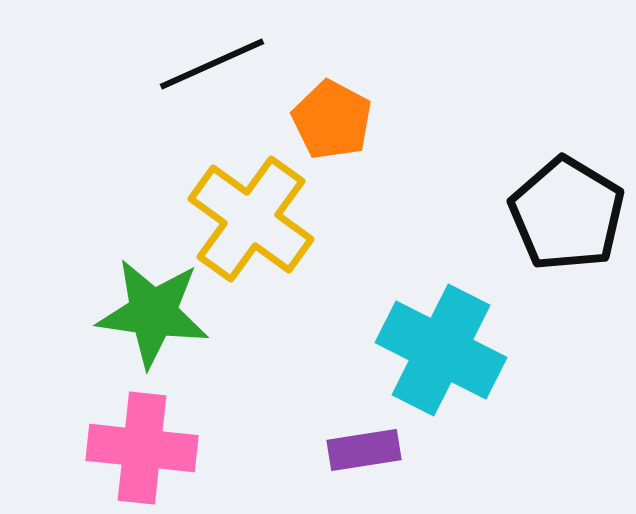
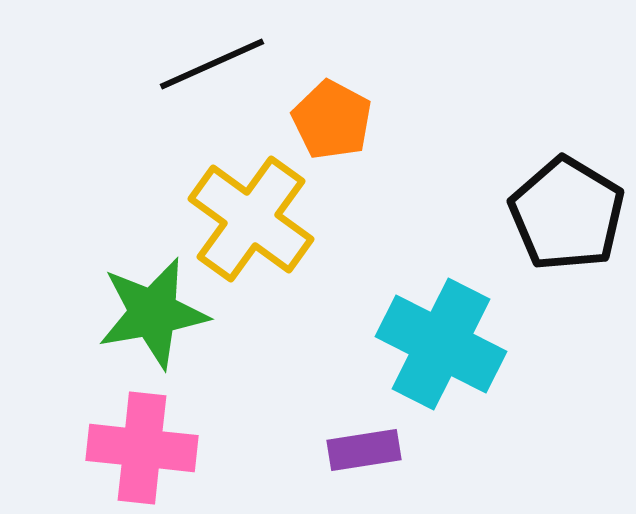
green star: rotated 18 degrees counterclockwise
cyan cross: moved 6 px up
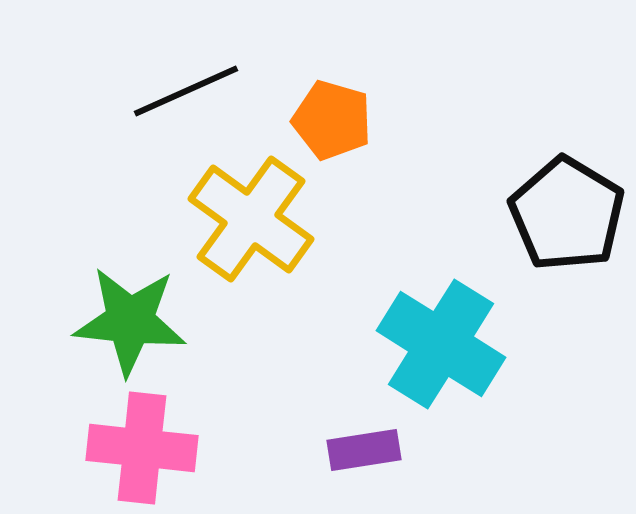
black line: moved 26 px left, 27 px down
orange pentagon: rotated 12 degrees counterclockwise
green star: moved 23 px left, 8 px down; rotated 16 degrees clockwise
cyan cross: rotated 5 degrees clockwise
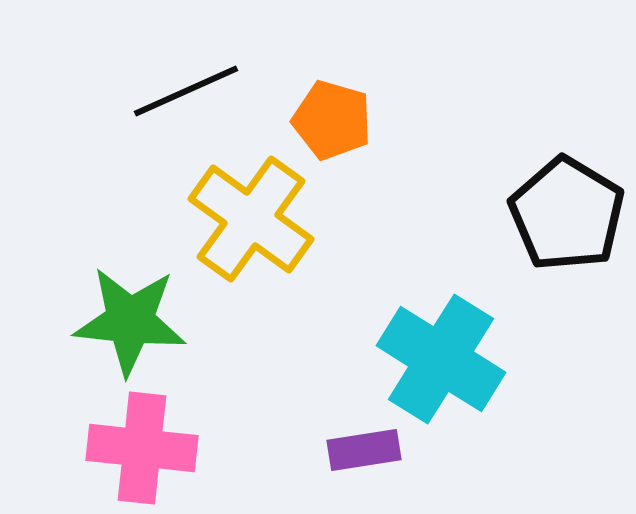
cyan cross: moved 15 px down
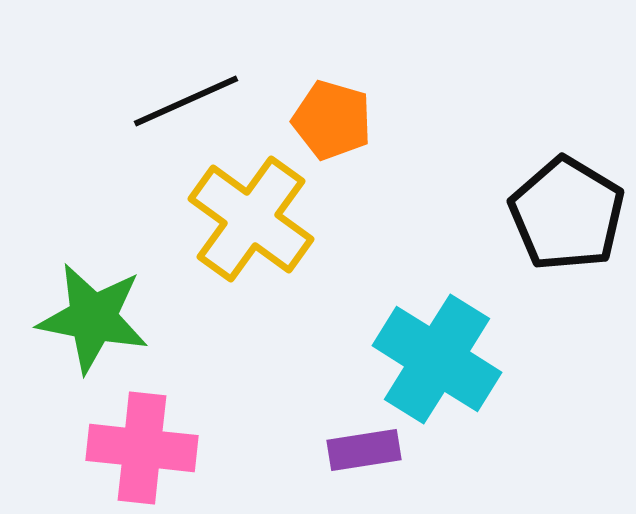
black line: moved 10 px down
green star: moved 37 px left, 3 px up; rotated 5 degrees clockwise
cyan cross: moved 4 px left
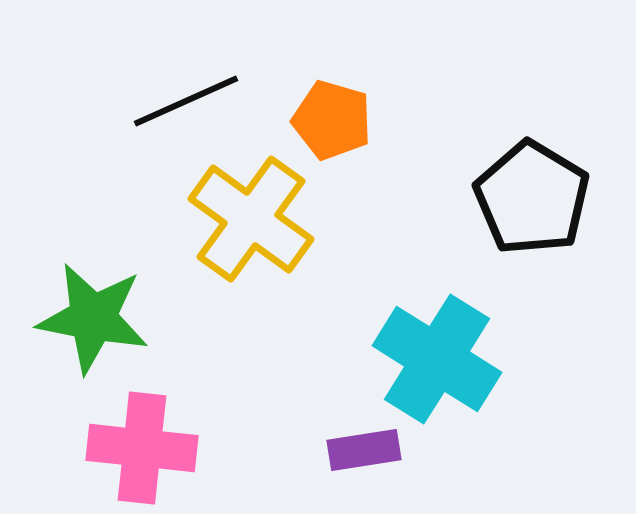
black pentagon: moved 35 px left, 16 px up
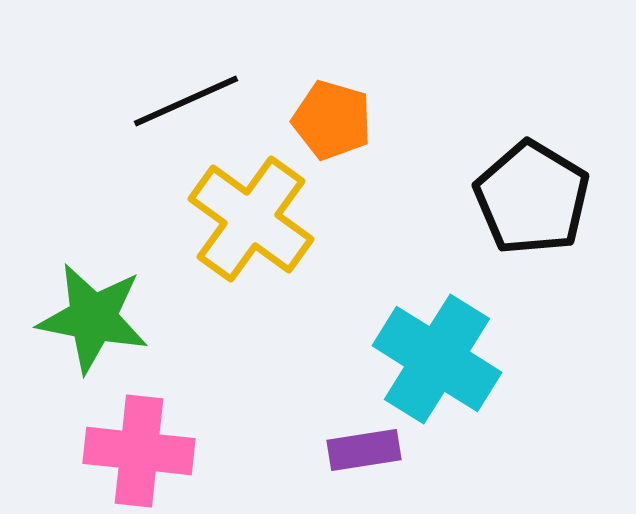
pink cross: moved 3 px left, 3 px down
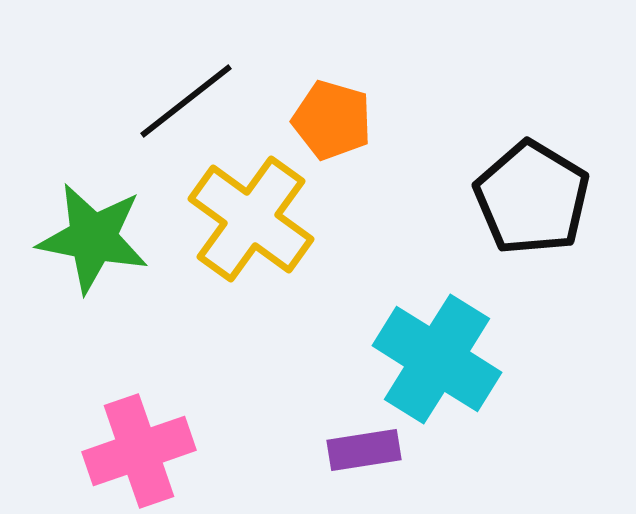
black line: rotated 14 degrees counterclockwise
green star: moved 80 px up
pink cross: rotated 25 degrees counterclockwise
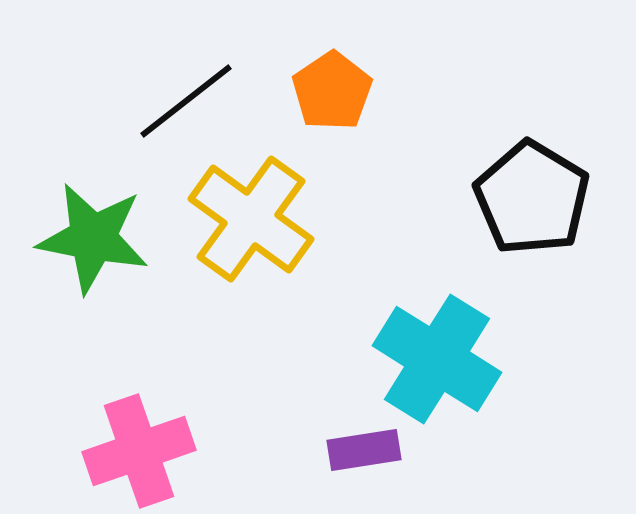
orange pentagon: moved 29 px up; rotated 22 degrees clockwise
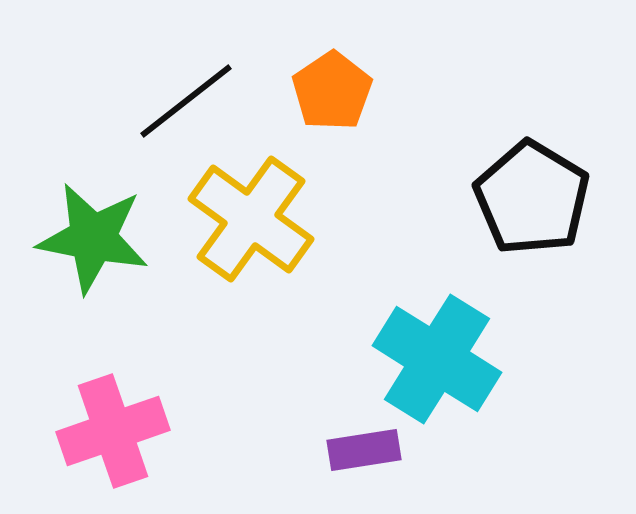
pink cross: moved 26 px left, 20 px up
